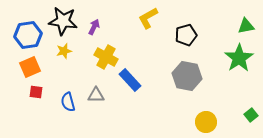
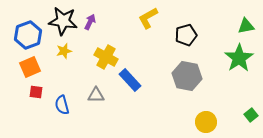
purple arrow: moved 4 px left, 5 px up
blue hexagon: rotated 12 degrees counterclockwise
blue semicircle: moved 6 px left, 3 px down
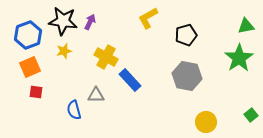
blue semicircle: moved 12 px right, 5 px down
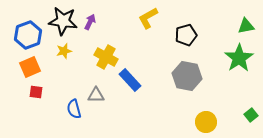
blue semicircle: moved 1 px up
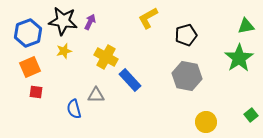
blue hexagon: moved 2 px up
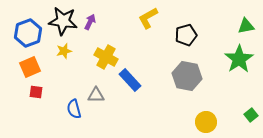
green star: moved 1 px down
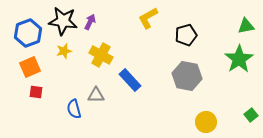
yellow cross: moved 5 px left, 2 px up
